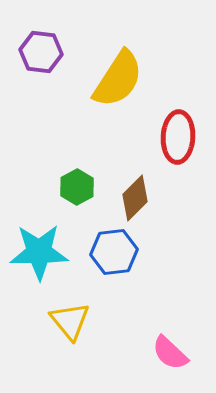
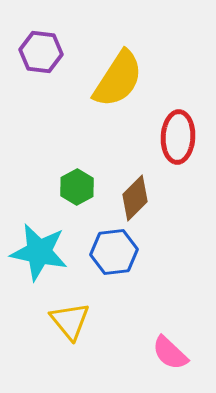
cyan star: rotated 12 degrees clockwise
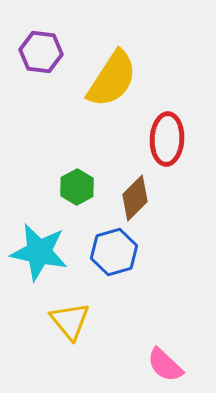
yellow semicircle: moved 6 px left
red ellipse: moved 11 px left, 2 px down
blue hexagon: rotated 9 degrees counterclockwise
pink semicircle: moved 5 px left, 12 px down
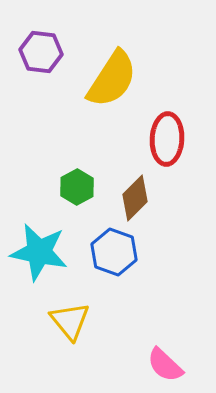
blue hexagon: rotated 24 degrees counterclockwise
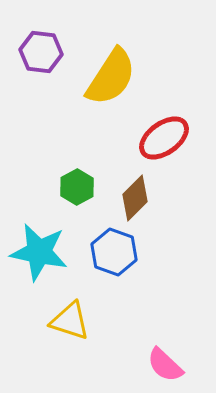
yellow semicircle: moved 1 px left, 2 px up
red ellipse: moved 3 px left, 1 px up; rotated 51 degrees clockwise
yellow triangle: rotated 33 degrees counterclockwise
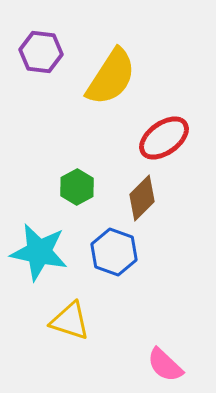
brown diamond: moved 7 px right
